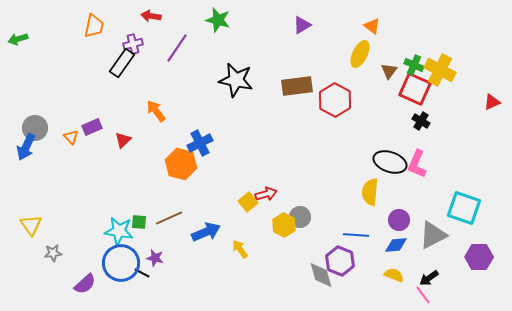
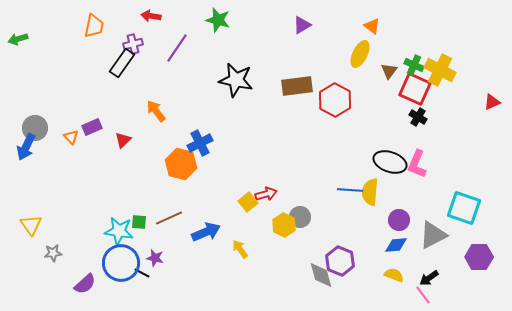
black cross at (421, 121): moved 3 px left, 4 px up
blue line at (356, 235): moved 6 px left, 45 px up
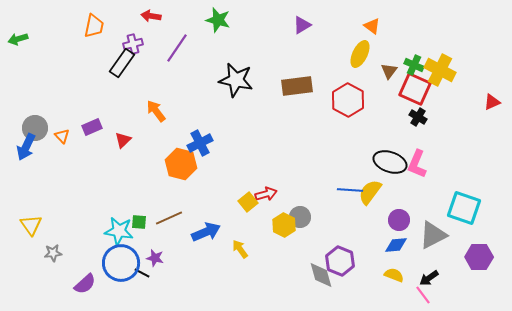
red hexagon at (335, 100): moved 13 px right
orange triangle at (71, 137): moved 9 px left, 1 px up
yellow semicircle at (370, 192): rotated 32 degrees clockwise
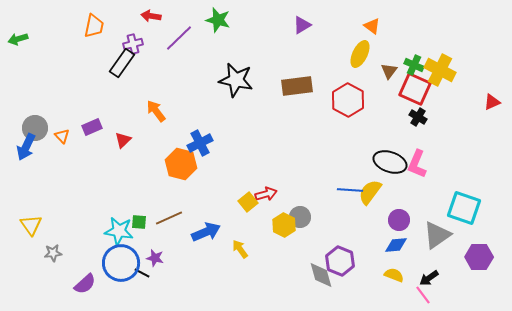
purple line at (177, 48): moved 2 px right, 10 px up; rotated 12 degrees clockwise
gray triangle at (433, 235): moved 4 px right; rotated 8 degrees counterclockwise
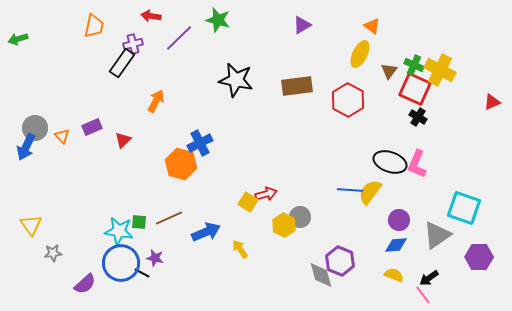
orange arrow at (156, 111): moved 10 px up; rotated 65 degrees clockwise
yellow square at (248, 202): rotated 18 degrees counterclockwise
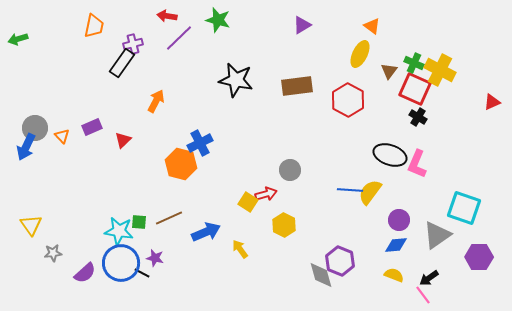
red arrow at (151, 16): moved 16 px right
green cross at (414, 65): moved 2 px up
black ellipse at (390, 162): moved 7 px up
gray circle at (300, 217): moved 10 px left, 47 px up
purple semicircle at (85, 284): moved 11 px up
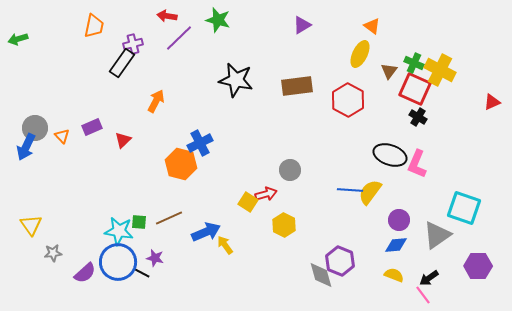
yellow arrow at (240, 249): moved 15 px left, 4 px up
purple hexagon at (479, 257): moved 1 px left, 9 px down
blue circle at (121, 263): moved 3 px left, 1 px up
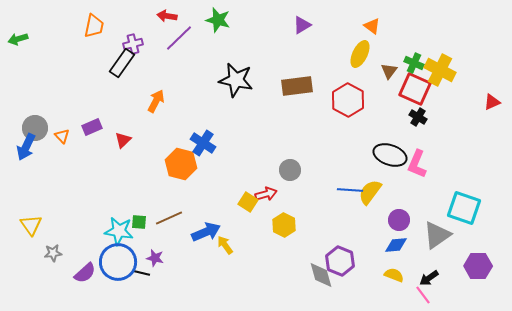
blue cross at (200, 143): moved 3 px right; rotated 30 degrees counterclockwise
black line at (142, 273): rotated 14 degrees counterclockwise
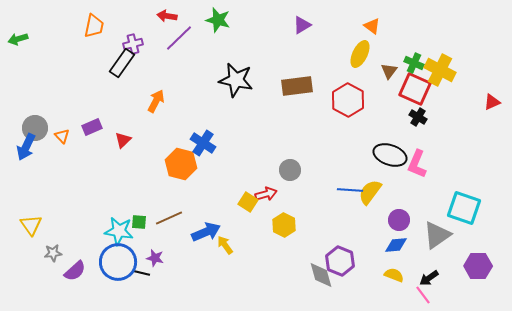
purple semicircle at (85, 273): moved 10 px left, 2 px up
